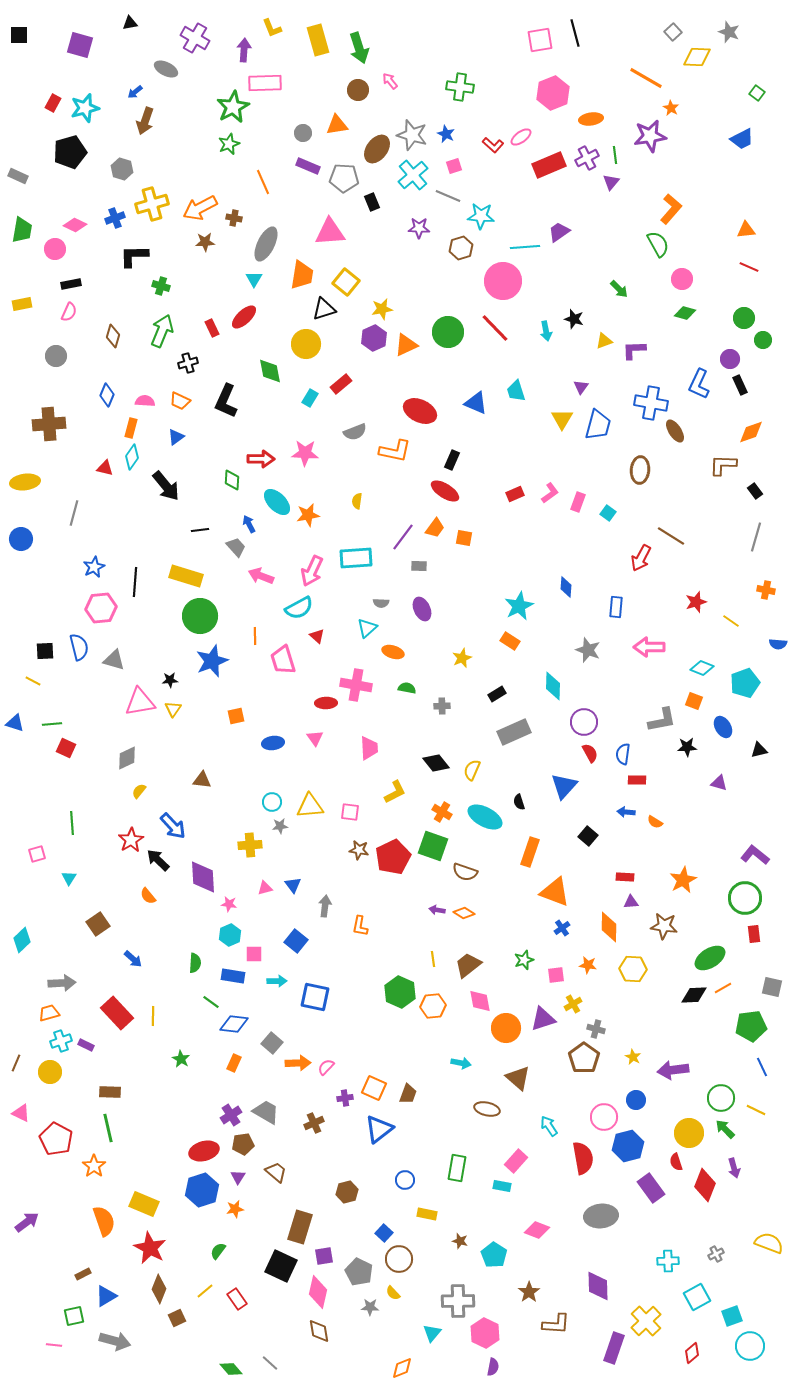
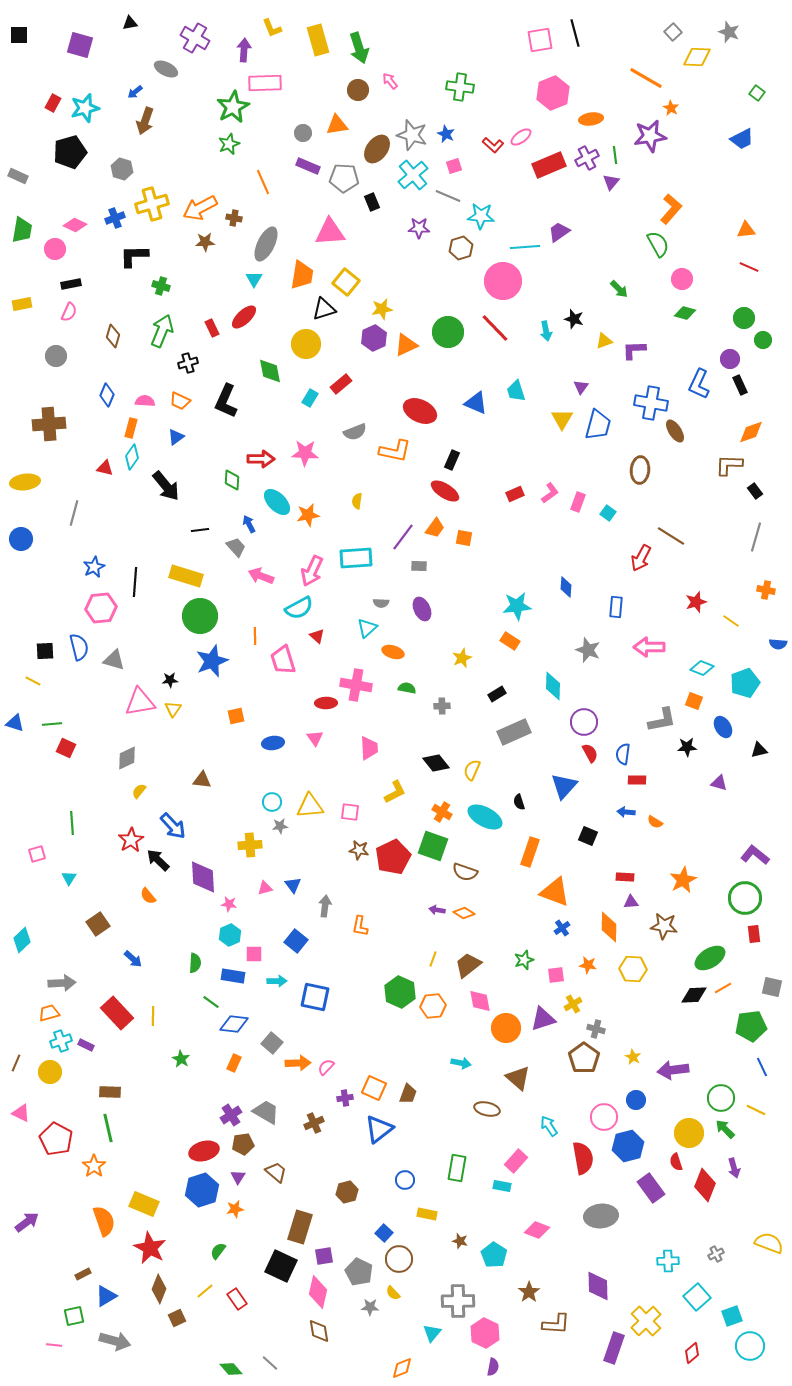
brown L-shape at (723, 465): moved 6 px right
cyan star at (519, 606): moved 2 px left; rotated 20 degrees clockwise
black square at (588, 836): rotated 18 degrees counterclockwise
yellow line at (433, 959): rotated 28 degrees clockwise
cyan square at (697, 1297): rotated 12 degrees counterclockwise
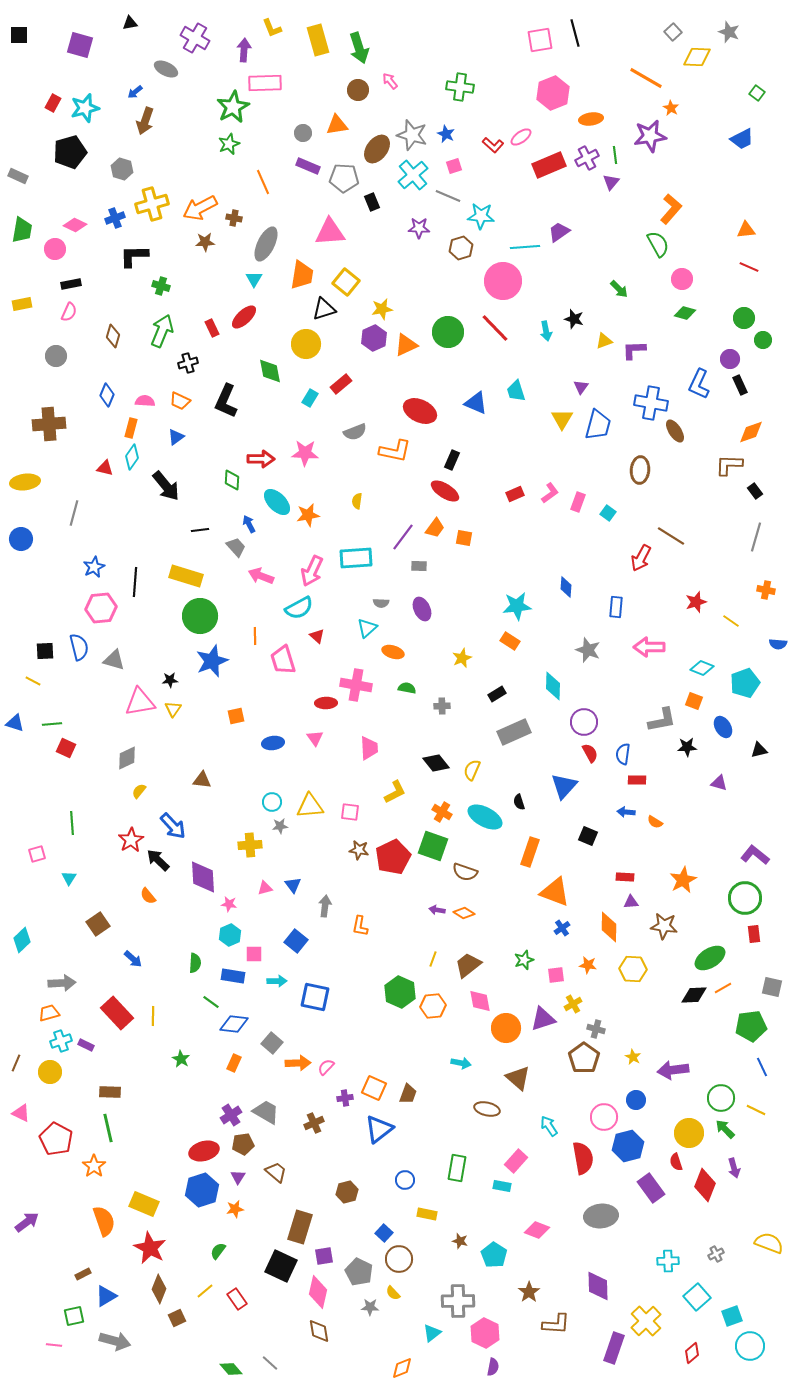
cyan triangle at (432, 1333): rotated 12 degrees clockwise
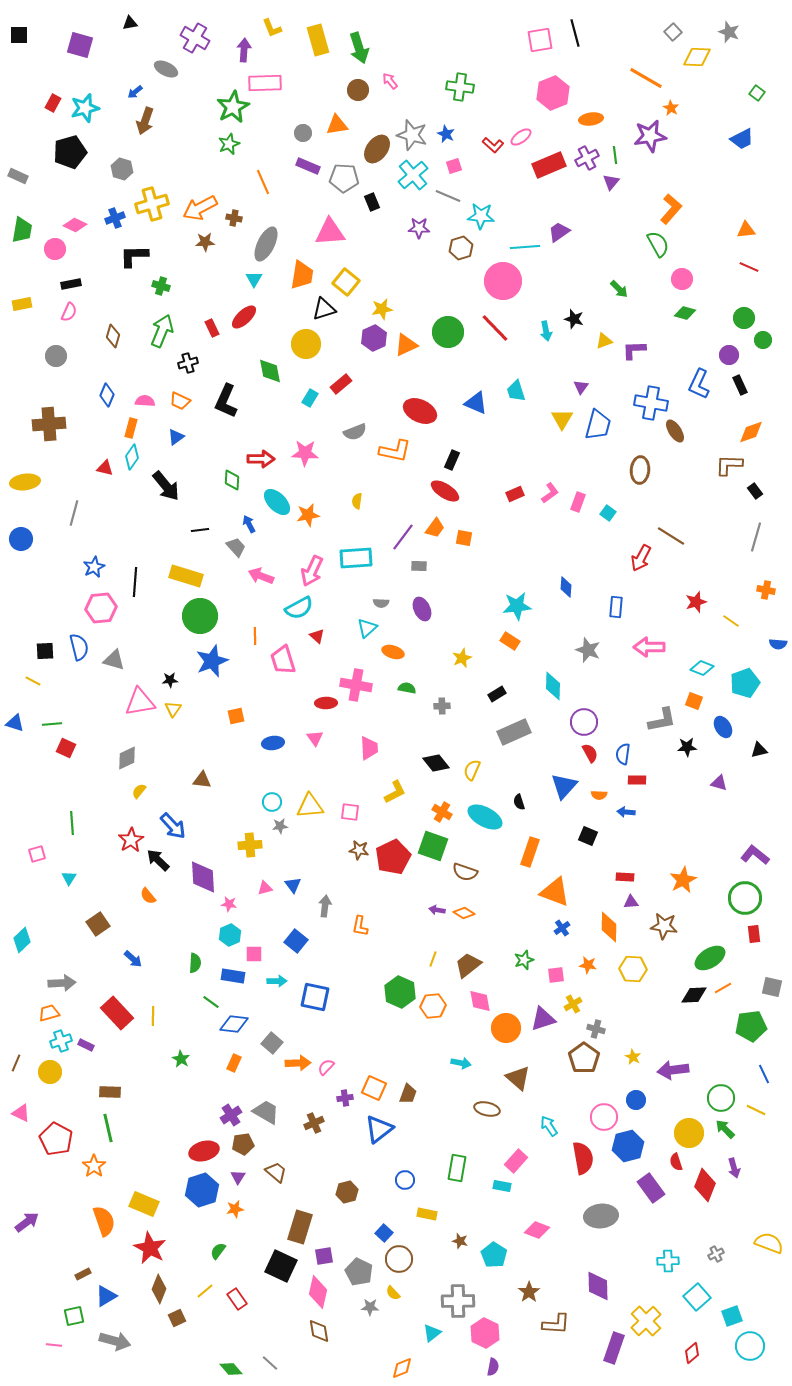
purple circle at (730, 359): moved 1 px left, 4 px up
orange semicircle at (655, 822): moved 56 px left, 27 px up; rotated 28 degrees counterclockwise
blue line at (762, 1067): moved 2 px right, 7 px down
